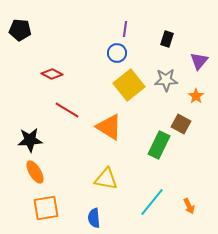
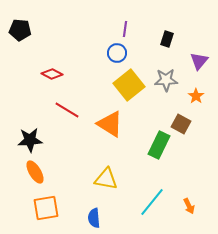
orange triangle: moved 1 px right, 3 px up
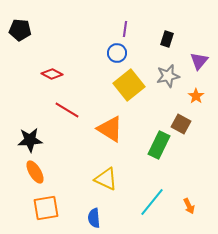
gray star: moved 2 px right, 4 px up; rotated 10 degrees counterclockwise
orange triangle: moved 5 px down
yellow triangle: rotated 15 degrees clockwise
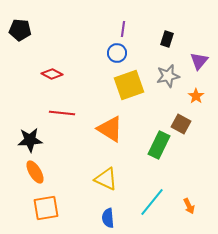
purple line: moved 2 px left
yellow square: rotated 20 degrees clockwise
red line: moved 5 px left, 3 px down; rotated 25 degrees counterclockwise
blue semicircle: moved 14 px right
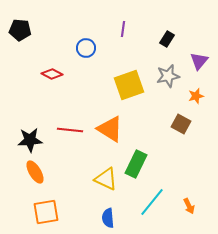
black rectangle: rotated 14 degrees clockwise
blue circle: moved 31 px left, 5 px up
orange star: rotated 21 degrees clockwise
red line: moved 8 px right, 17 px down
green rectangle: moved 23 px left, 19 px down
orange square: moved 4 px down
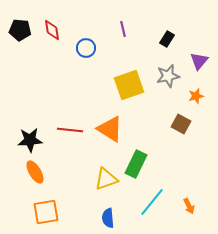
purple line: rotated 21 degrees counterclockwise
red diamond: moved 44 px up; rotated 55 degrees clockwise
yellow triangle: rotated 45 degrees counterclockwise
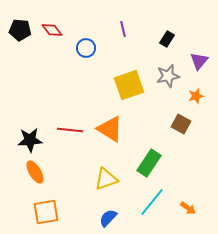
red diamond: rotated 30 degrees counterclockwise
green rectangle: moved 13 px right, 1 px up; rotated 8 degrees clockwise
orange arrow: moved 1 px left, 2 px down; rotated 28 degrees counterclockwise
blue semicircle: rotated 48 degrees clockwise
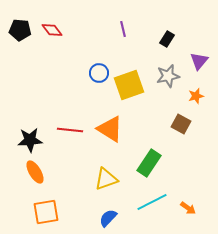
blue circle: moved 13 px right, 25 px down
cyan line: rotated 24 degrees clockwise
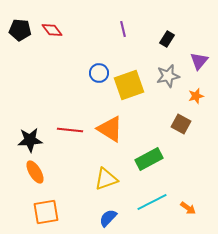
green rectangle: moved 4 px up; rotated 28 degrees clockwise
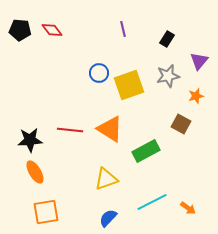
green rectangle: moved 3 px left, 8 px up
